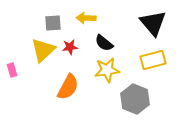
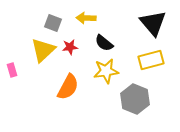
gray square: rotated 24 degrees clockwise
yellow rectangle: moved 2 px left
yellow star: moved 1 px left, 1 px down
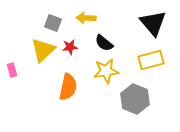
orange semicircle: rotated 16 degrees counterclockwise
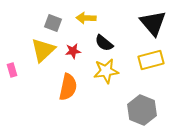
red star: moved 3 px right, 4 px down
gray hexagon: moved 7 px right, 11 px down
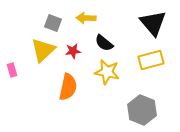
yellow star: moved 1 px right, 1 px down; rotated 20 degrees clockwise
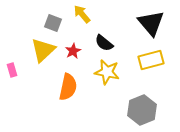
yellow arrow: moved 4 px left, 4 px up; rotated 48 degrees clockwise
black triangle: moved 2 px left
red star: rotated 21 degrees counterclockwise
gray hexagon: rotated 16 degrees clockwise
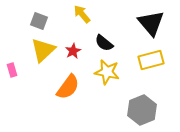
gray square: moved 14 px left, 2 px up
orange semicircle: rotated 24 degrees clockwise
